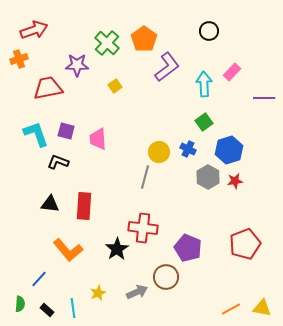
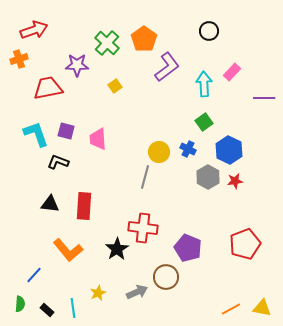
blue hexagon: rotated 16 degrees counterclockwise
blue line: moved 5 px left, 4 px up
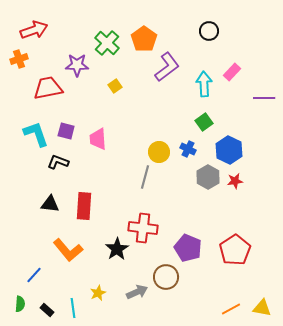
red pentagon: moved 10 px left, 6 px down; rotated 12 degrees counterclockwise
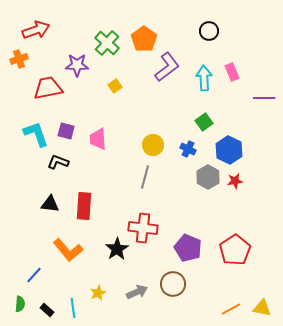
red arrow: moved 2 px right
pink rectangle: rotated 66 degrees counterclockwise
cyan arrow: moved 6 px up
yellow circle: moved 6 px left, 7 px up
brown circle: moved 7 px right, 7 px down
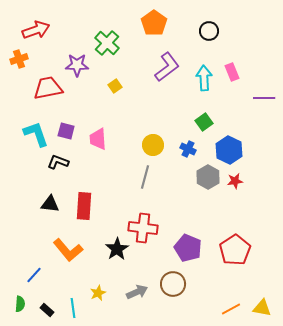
orange pentagon: moved 10 px right, 16 px up
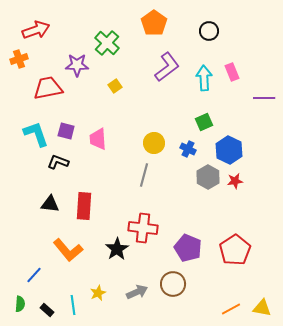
green square: rotated 12 degrees clockwise
yellow circle: moved 1 px right, 2 px up
gray line: moved 1 px left, 2 px up
cyan line: moved 3 px up
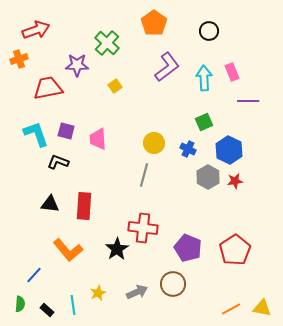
purple line: moved 16 px left, 3 px down
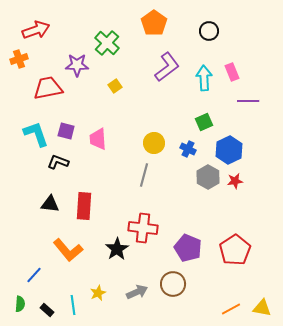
blue hexagon: rotated 8 degrees clockwise
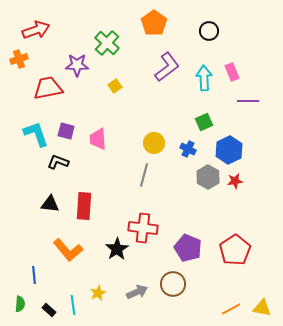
blue line: rotated 48 degrees counterclockwise
black rectangle: moved 2 px right
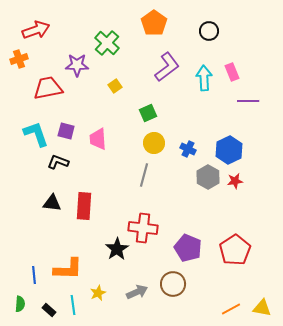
green square: moved 56 px left, 9 px up
black triangle: moved 2 px right, 1 px up
orange L-shape: moved 19 px down; rotated 48 degrees counterclockwise
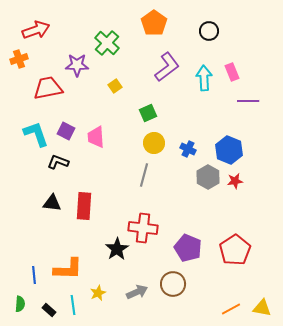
purple square: rotated 12 degrees clockwise
pink trapezoid: moved 2 px left, 2 px up
blue hexagon: rotated 12 degrees counterclockwise
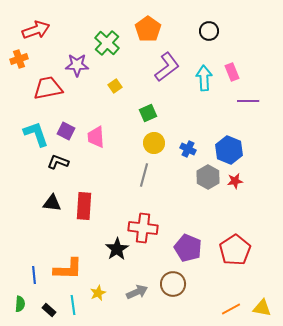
orange pentagon: moved 6 px left, 6 px down
